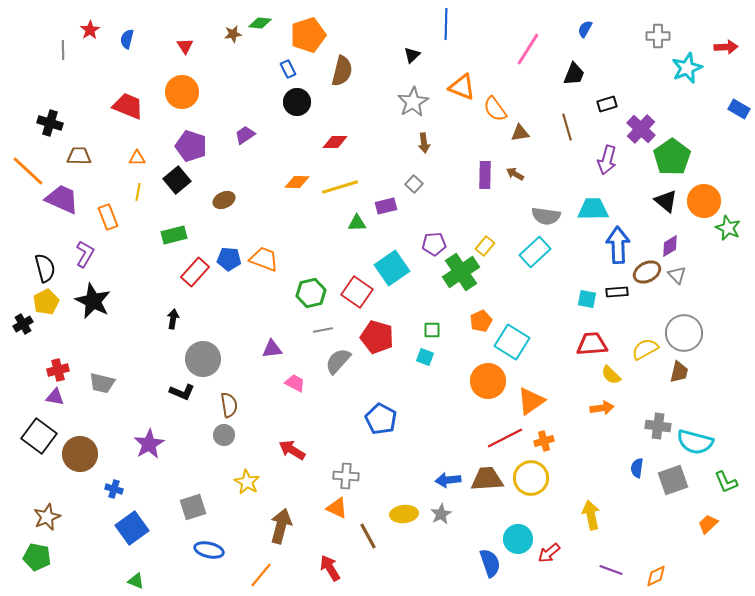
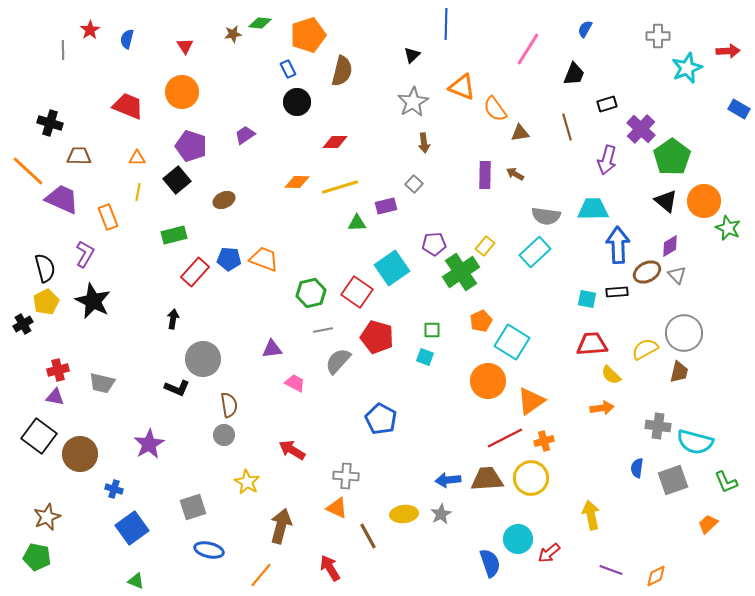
red arrow at (726, 47): moved 2 px right, 4 px down
black L-shape at (182, 392): moved 5 px left, 4 px up
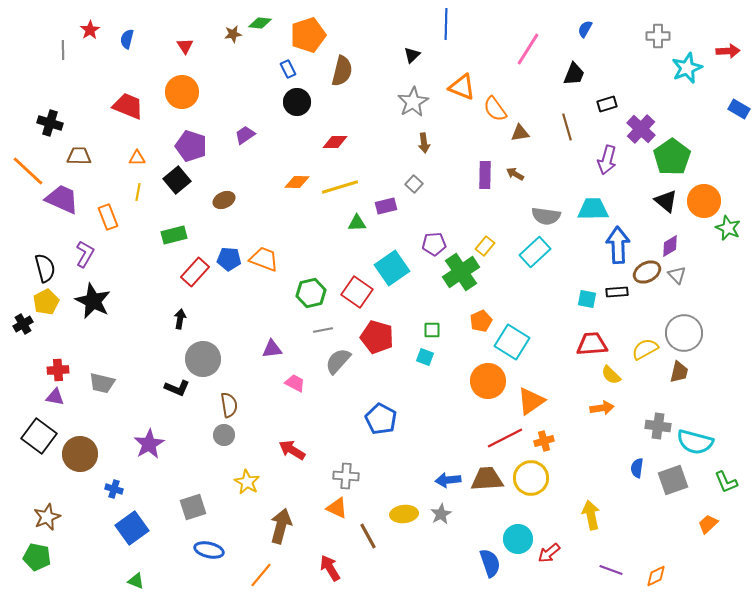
black arrow at (173, 319): moved 7 px right
red cross at (58, 370): rotated 10 degrees clockwise
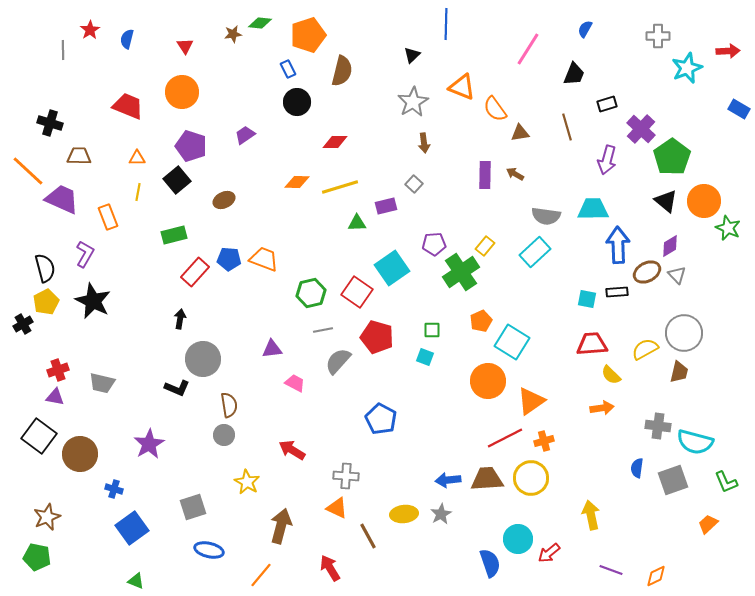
red cross at (58, 370): rotated 15 degrees counterclockwise
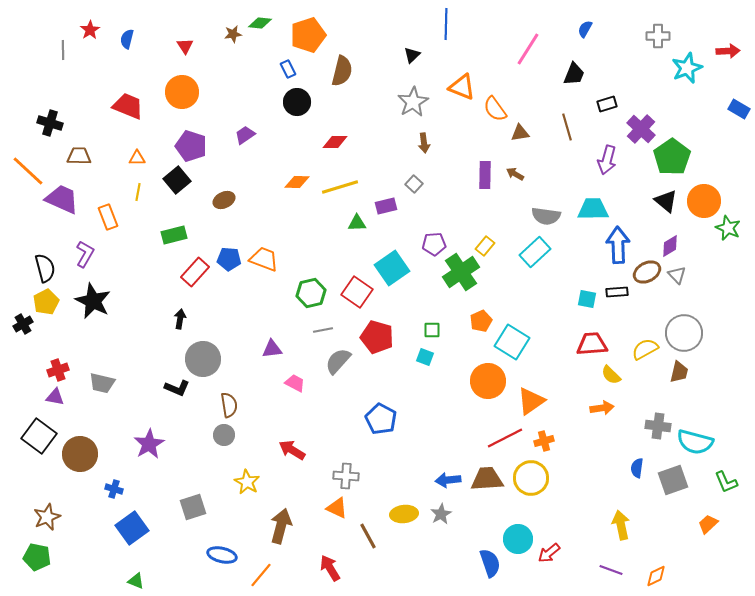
yellow arrow at (591, 515): moved 30 px right, 10 px down
blue ellipse at (209, 550): moved 13 px right, 5 px down
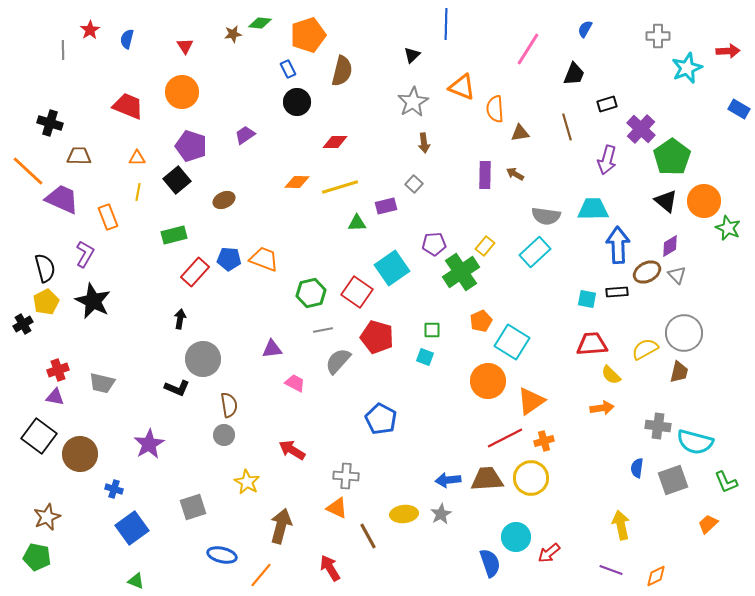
orange semicircle at (495, 109): rotated 32 degrees clockwise
cyan circle at (518, 539): moved 2 px left, 2 px up
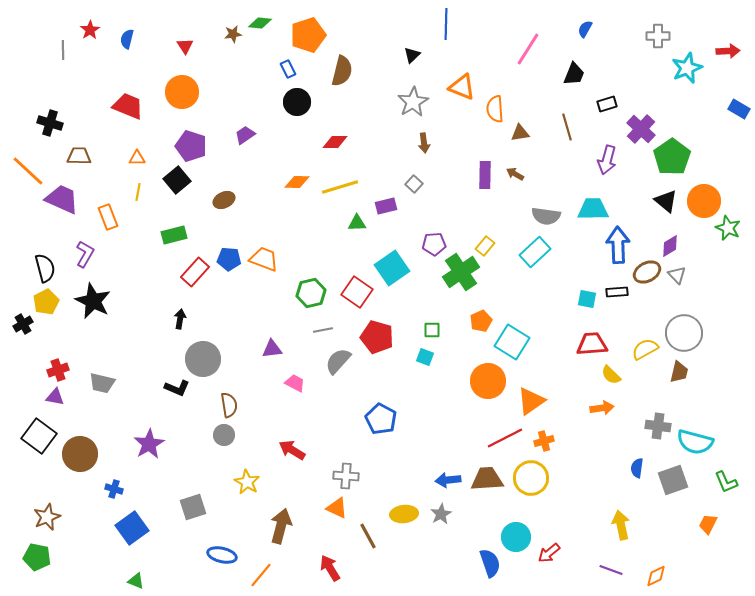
orange trapezoid at (708, 524): rotated 20 degrees counterclockwise
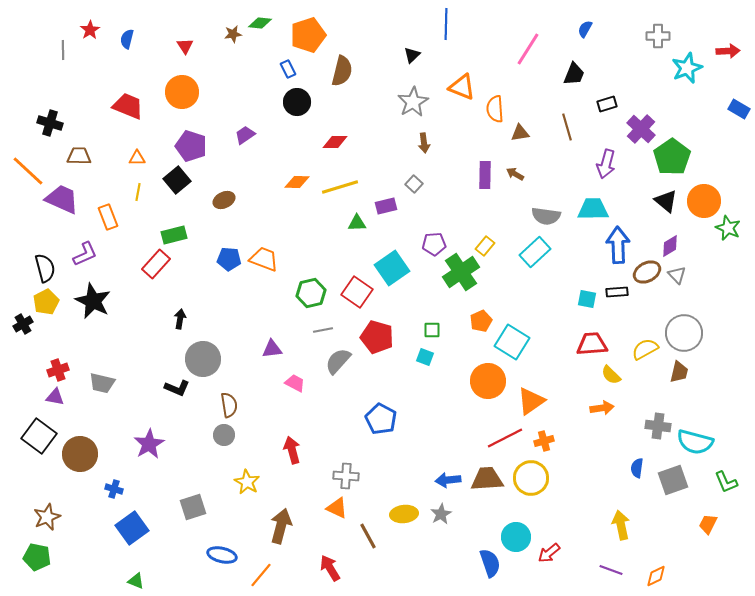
purple arrow at (607, 160): moved 1 px left, 4 px down
purple L-shape at (85, 254): rotated 36 degrees clockwise
red rectangle at (195, 272): moved 39 px left, 8 px up
red arrow at (292, 450): rotated 44 degrees clockwise
